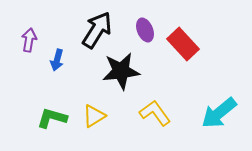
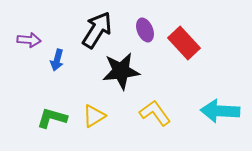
purple arrow: rotated 85 degrees clockwise
red rectangle: moved 1 px right, 1 px up
cyan arrow: moved 1 px right, 2 px up; rotated 42 degrees clockwise
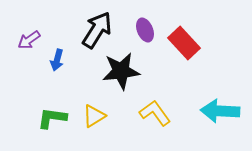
purple arrow: rotated 140 degrees clockwise
green L-shape: rotated 8 degrees counterclockwise
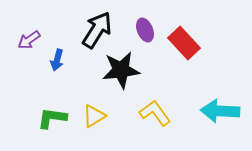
black star: moved 1 px up
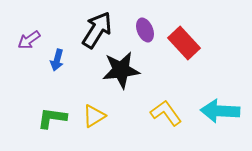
yellow L-shape: moved 11 px right
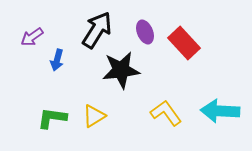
purple ellipse: moved 2 px down
purple arrow: moved 3 px right, 3 px up
